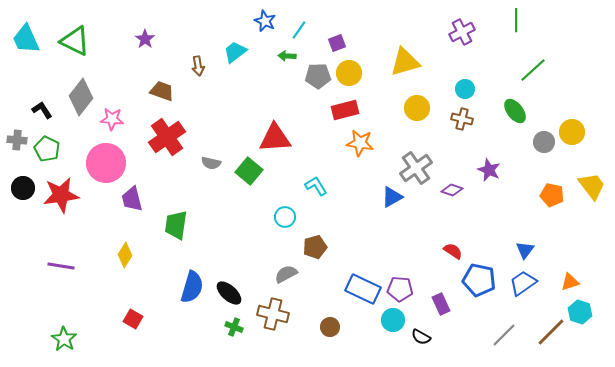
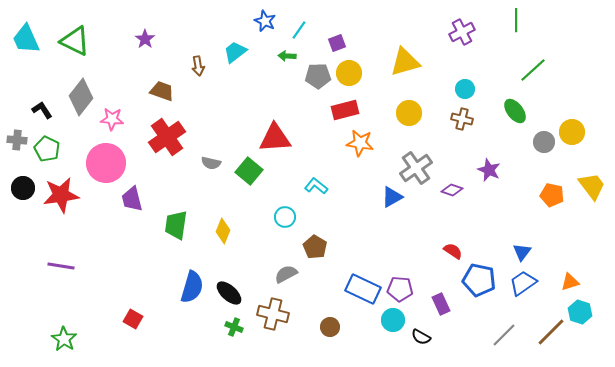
yellow circle at (417, 108): moved 8 px left, 5 px down
cyan L-shape at (316, 186): rotated 20 degrees counterclockwise
brown pentagon at (315, 247): rotated 25 degrees counterclockwise
blue triangle at (525, 250): moved 3 px left, 2 px down
yellow diamond at (125, 255): moved 98 px right, 24 px up; rotated 10 degrees counterclockwise
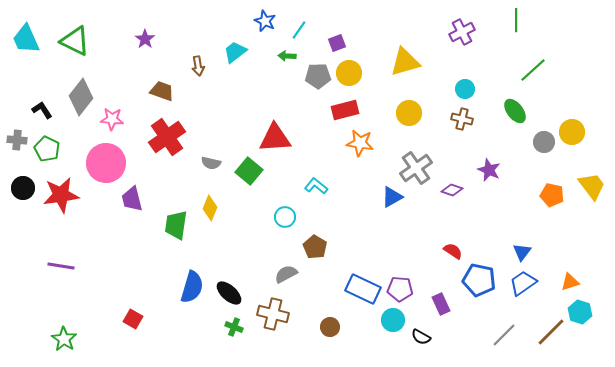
yellow diamond at (223, 231): moved 13 px left, 23 px up
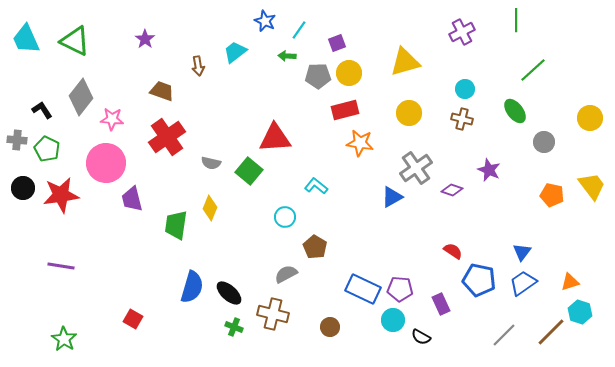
yellow circle at (572, 132): moved 18 px right, 14 px up
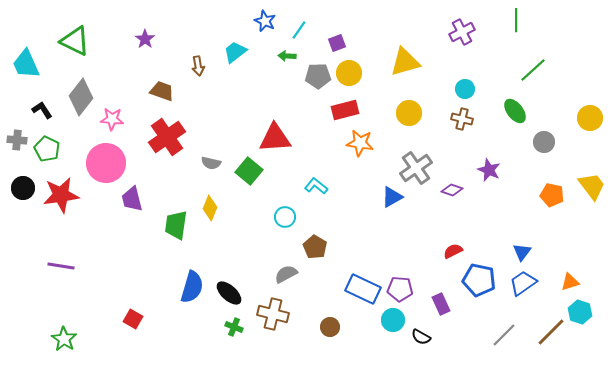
cyan trapezoid at (26, 39): moved 25 px down
red semicircle at (453, 251): rotated 60 degrees counterclockwise
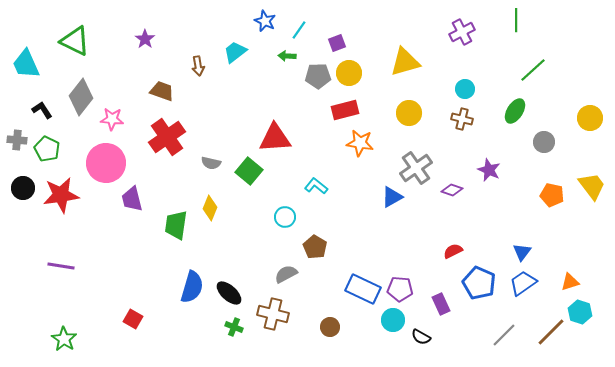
green ellipse at (515, 111): rotated 70 degrees clockwise
blue pentagon at (479, 280): moved 3 px down; rotated 12 degrees clockwise
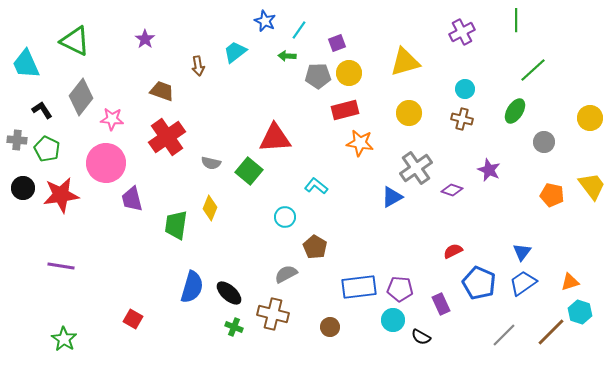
blue rectangle at (363, 289): moved 4 px left, 2 px up; rotated 32 degrees counterclockwise
